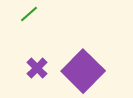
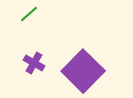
purple cross: moved 3 px left, 5 px up; rotated 15 degrees counterclockwise
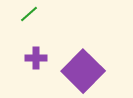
purple cross: moved 2 px right, 5 px up; rotated 30 degrees counterclockwise
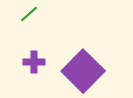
purple cross: moved 2 px left, 4 px down
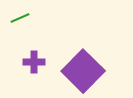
green line: moved 9 px left, 4 px down; rotated 18 degrees clockwise
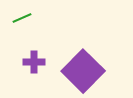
green line: moved 2 px right
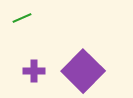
purple cross: moved 9 px down
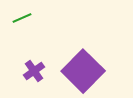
purple cross: rotated 35 degrees counterclockwise
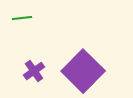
green line: rotated 18 degrees clockwise
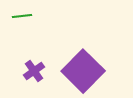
green line: moved 2 px up
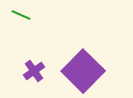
green line: moved 1 px left, 1 px up; rotated 30 degrees clockwise
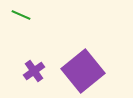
purple square: rotated 6 degrees clockwise
